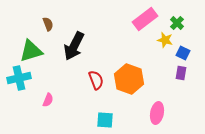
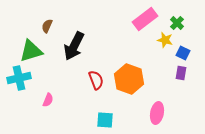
brown semicircle: moved 1 px left, 2 px down; rotated 136 degrees counterclockwise
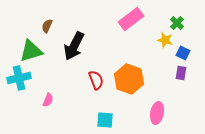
pink rectangle: moved 14 px left
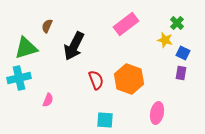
pink rectangle: moved 5 px left, 5 px down
green triangle: moved 5 px left, 3 px up
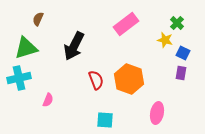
brown semicircle: moved 9 px left, 7 px up
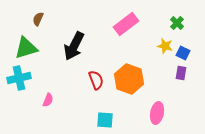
yellow star: moved 6 px down
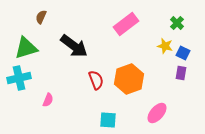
brown semicircle: moved 3 px right, 2 px up
black arrow: rotated 80 degrees counterclockwise
orange hexagon: rotated 20 degrees clockwise
pink ellipse: rotated 30 degrees clockwise
cyan square: moved 3 px right
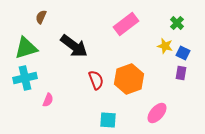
cyan cross: moved 6 px right
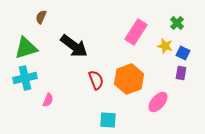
pink rectangle: moved 10 px right, 8 px down; rotated 20 degrees counterclockwise
pink ellipse: moved 1 px right, 11 px up
